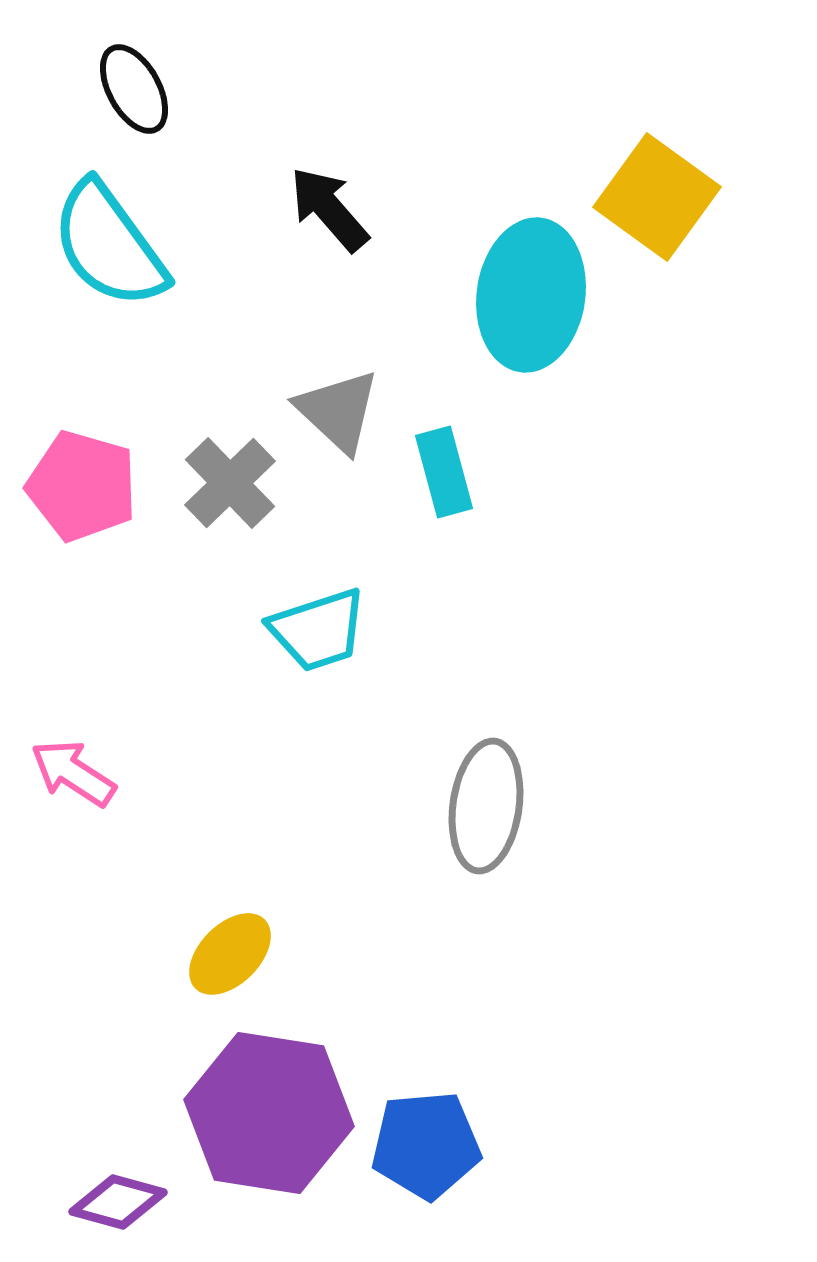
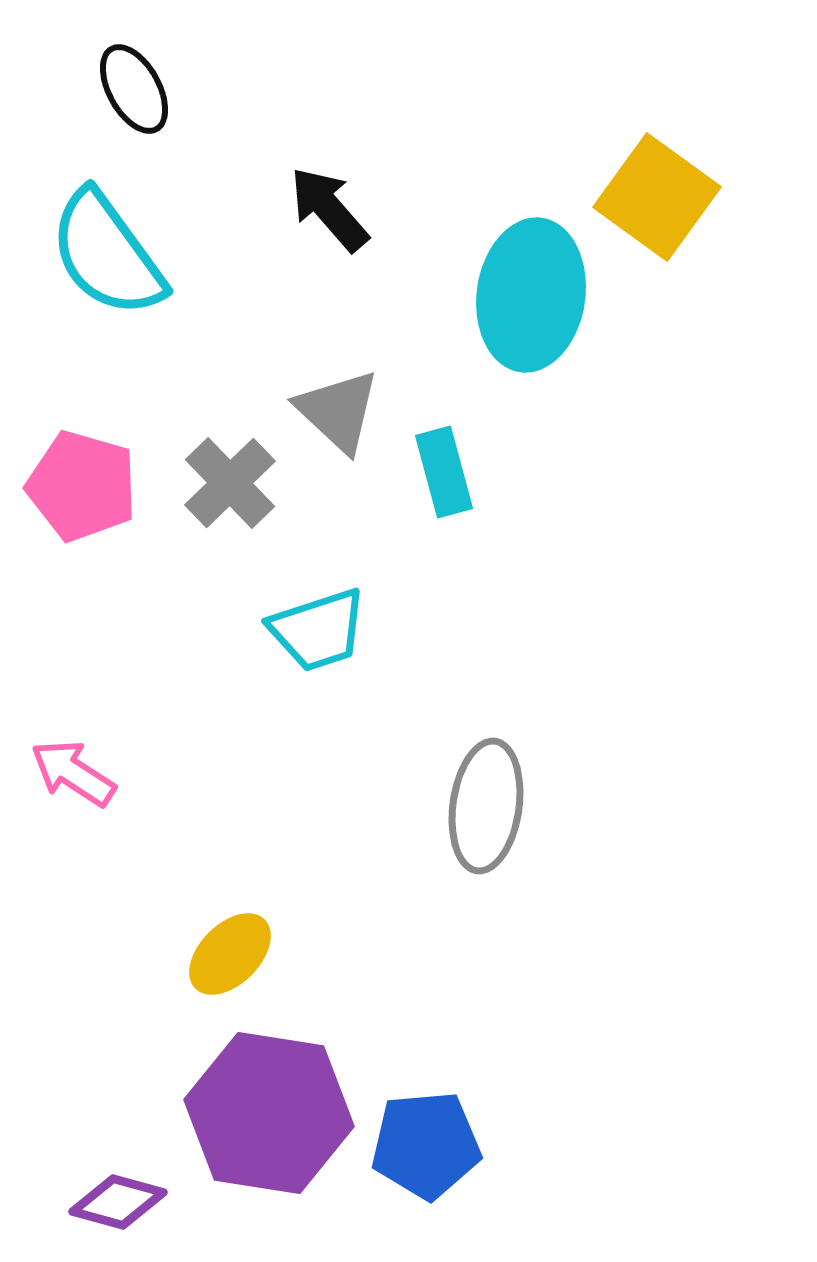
cyan semicircle: moved 2 px left, 9 px down
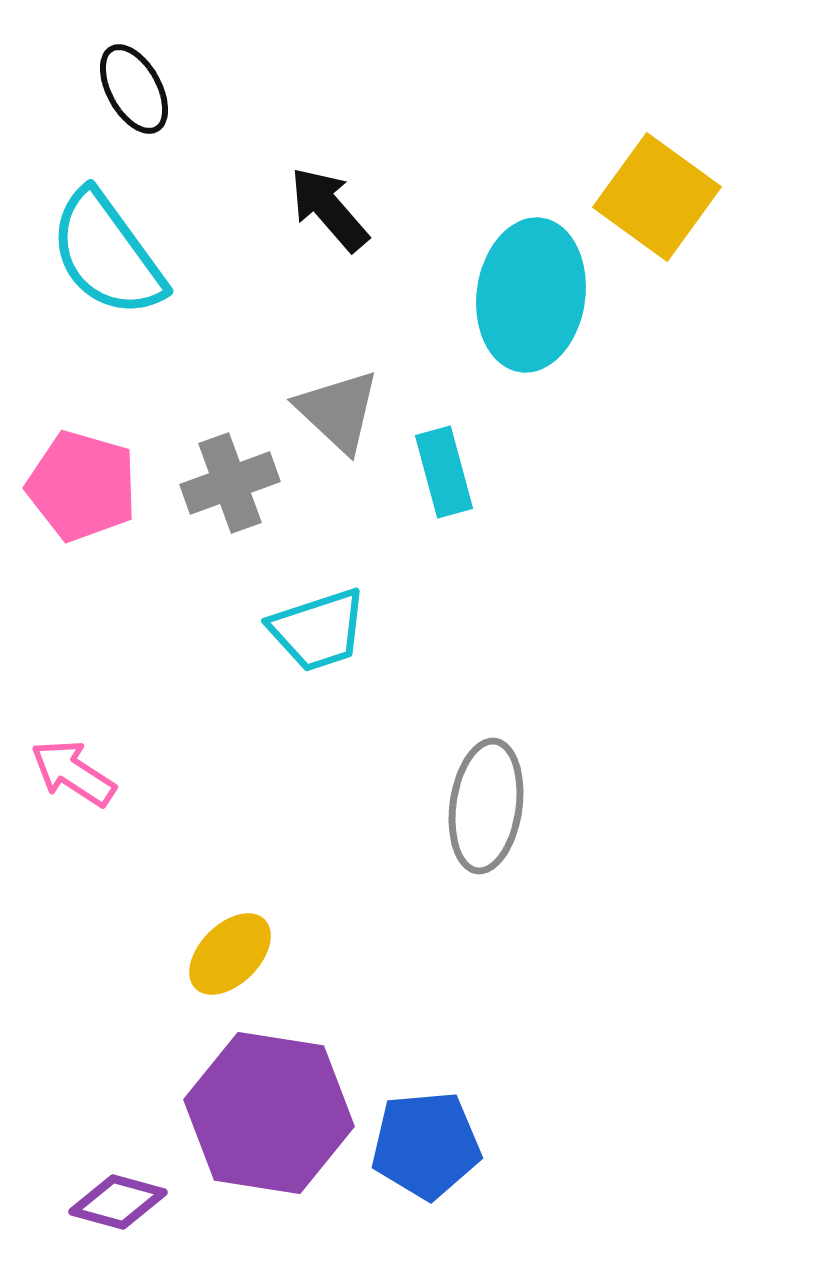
gray cross: rotated 24 degrees clockwise
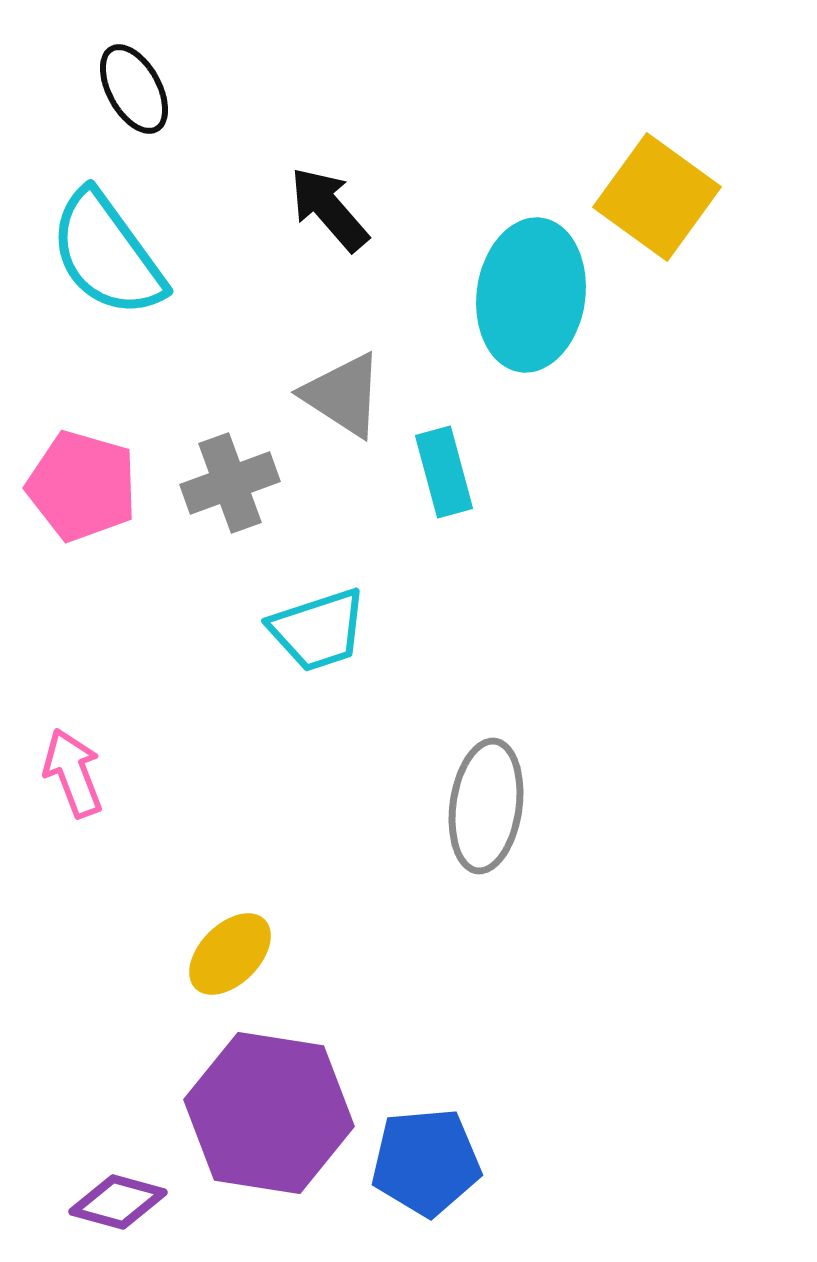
gray triangle: moved 5 px right, 16 px up; rotated 10 degrees counterclockwise
pink arrow: rotated 36 degrees clockwise
blue pentagon: moved 17 px down
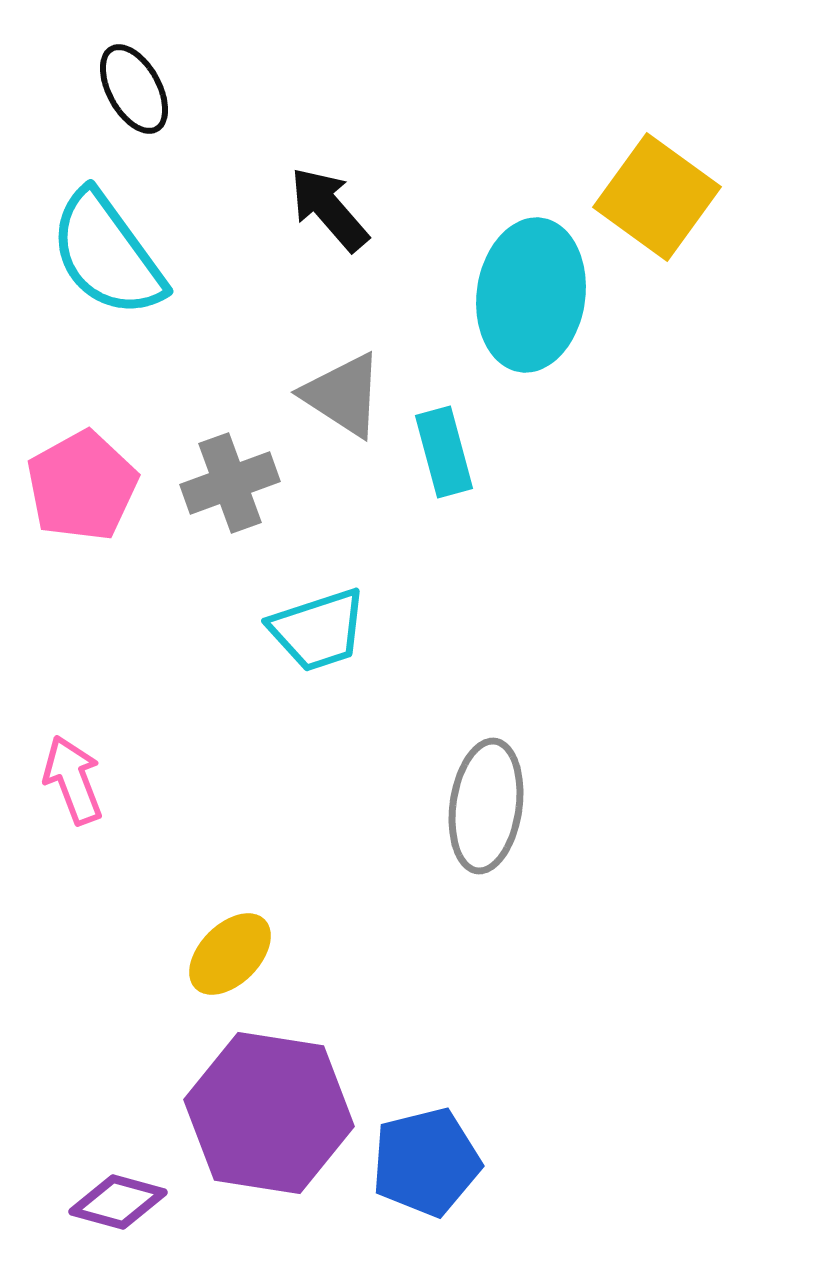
cyan rectangle: moved 20 px up
pink pentagon: rotated 27 degrees clockwise
pink arrow: moved 7 px down
blue pentagon: rotated 9 degrees counterclockwise
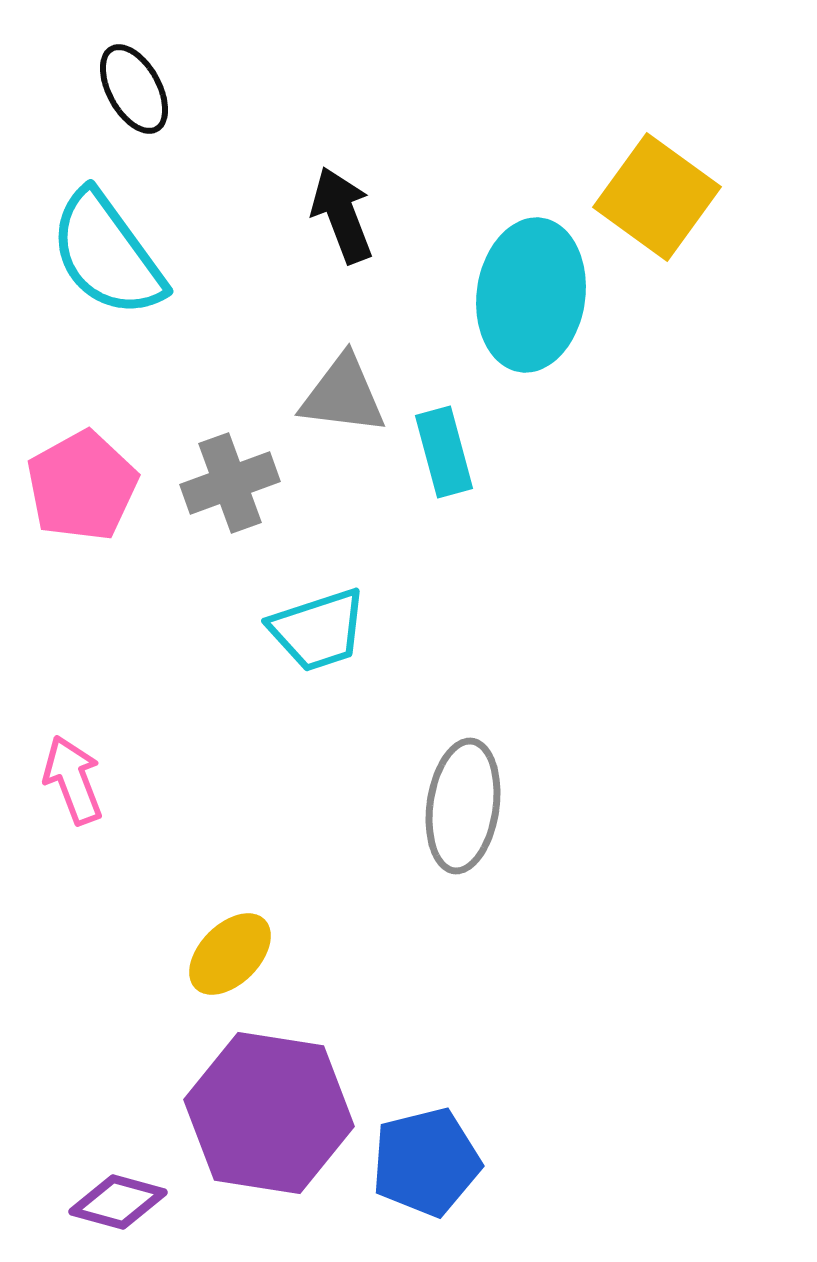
black arrow: moved 13 px right, 6 px down; rotated 20 degrees clockwise
gray triangle: rotated 26 degrees counterclockwise
gray ellipse: moved 23 px left
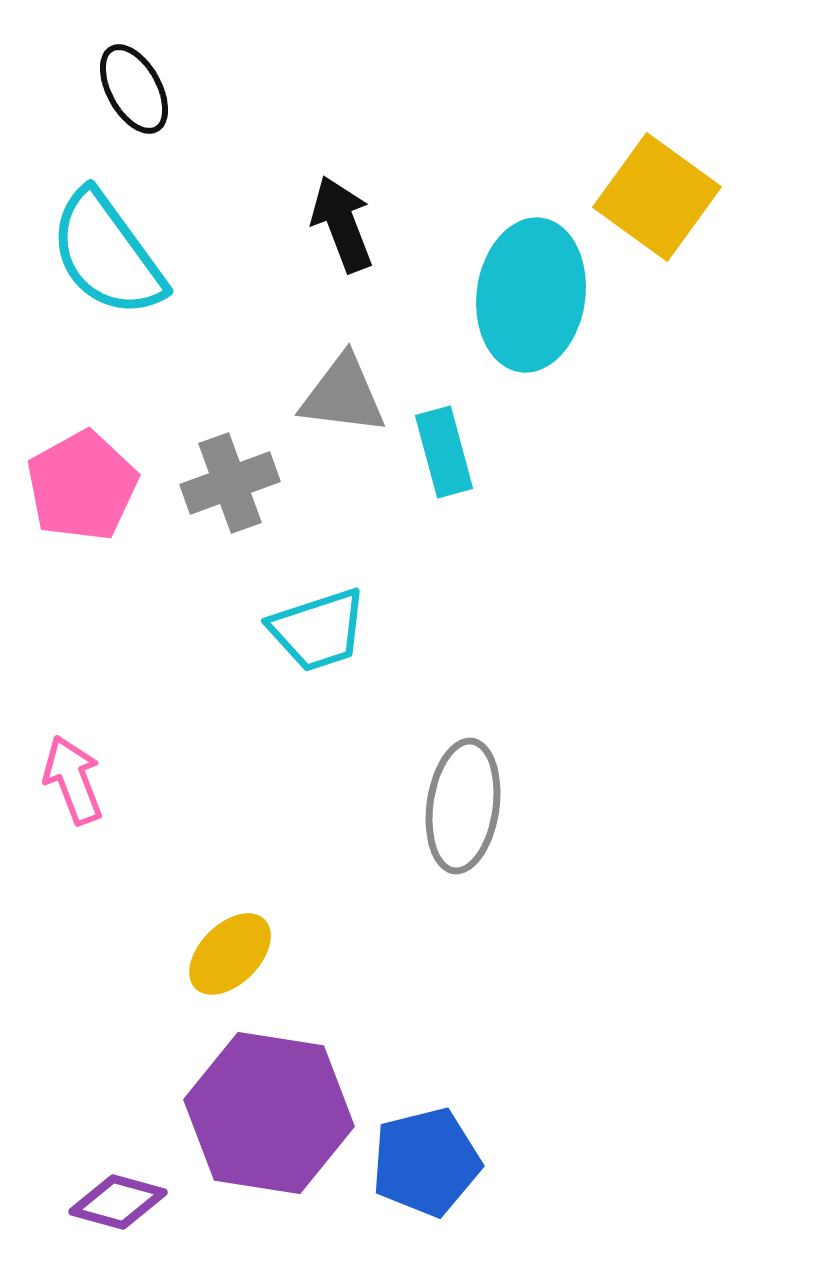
black arrow: moved 9 px down
